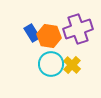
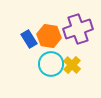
blue rectangle: moved 3 px left, 6 px down
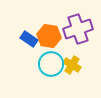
blue rectangle: rotated 24 degrees counterclockwise
yellow cross: rotated 12 degrees counterclockwise
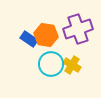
orange hexagon: moved 3 px left, 1 px up
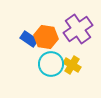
purple cross: rotated 16 degrees counterclockwise
orange hexagon: moved 2 px down
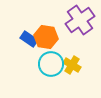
purple cross: moved 2 px right, 9 px up
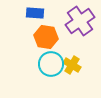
purple cross: moved 1 px down
blue rectangle: moved 6 px right, 26 px up; rotated 30 degrees counterclockwise
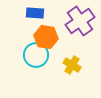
cyan circle: moved 15 px left, 9 px up
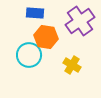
cyan circle: moved 7 px left
